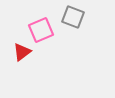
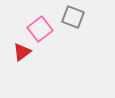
pink square: moved 1 px left, 1 px up; rotated 15 degrees counterclockwise
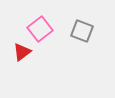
gray square: moved 9 px right, 14 px down
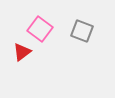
pink square: rotated 15 degrees counterclockwise
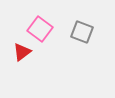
gray square: moved 1 px down
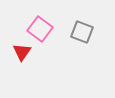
red triangle: rotated 18 degrees counterclockwise
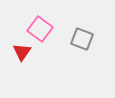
gray square: moved 7 px down
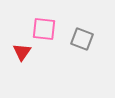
pink square: moved 4 px right; rotated 30 degrees counterclockwise
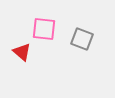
red triangle: rotated 24 degrees counterclockwise
